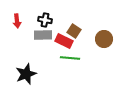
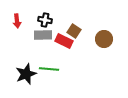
green line: moved 21 px left, 11 px down
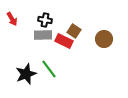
red arrow: moved 5 px left, 2 px up; rotated 24 degrees counterclockwise
green line: rotated 48 degrees clockwise
